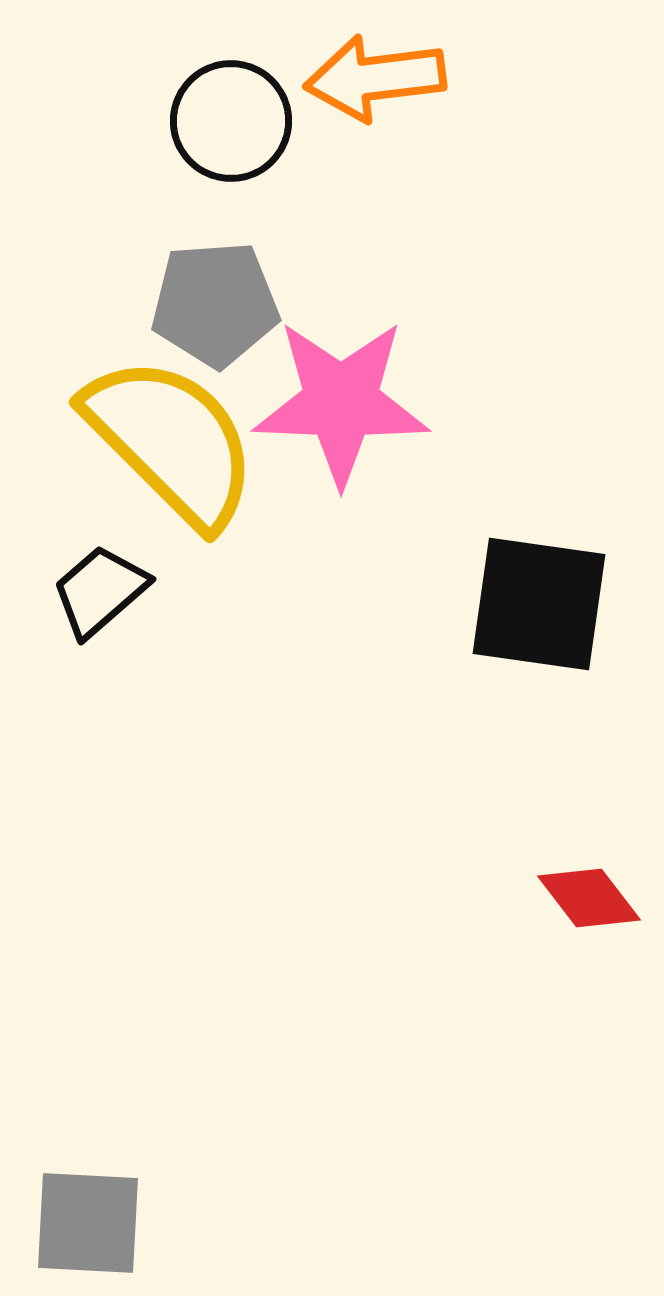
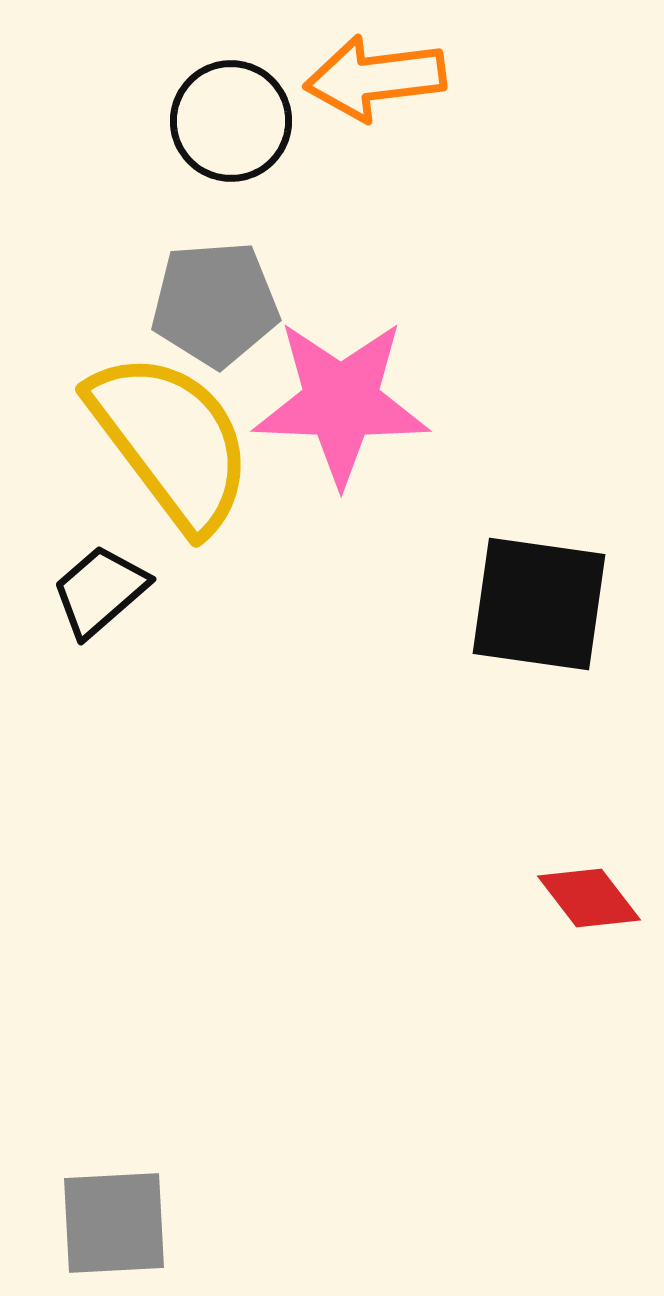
yellow semicircle: rotated 8 degrees clockwise
gray square: moved 26 px right; rotated 6 degrees counterclockwise
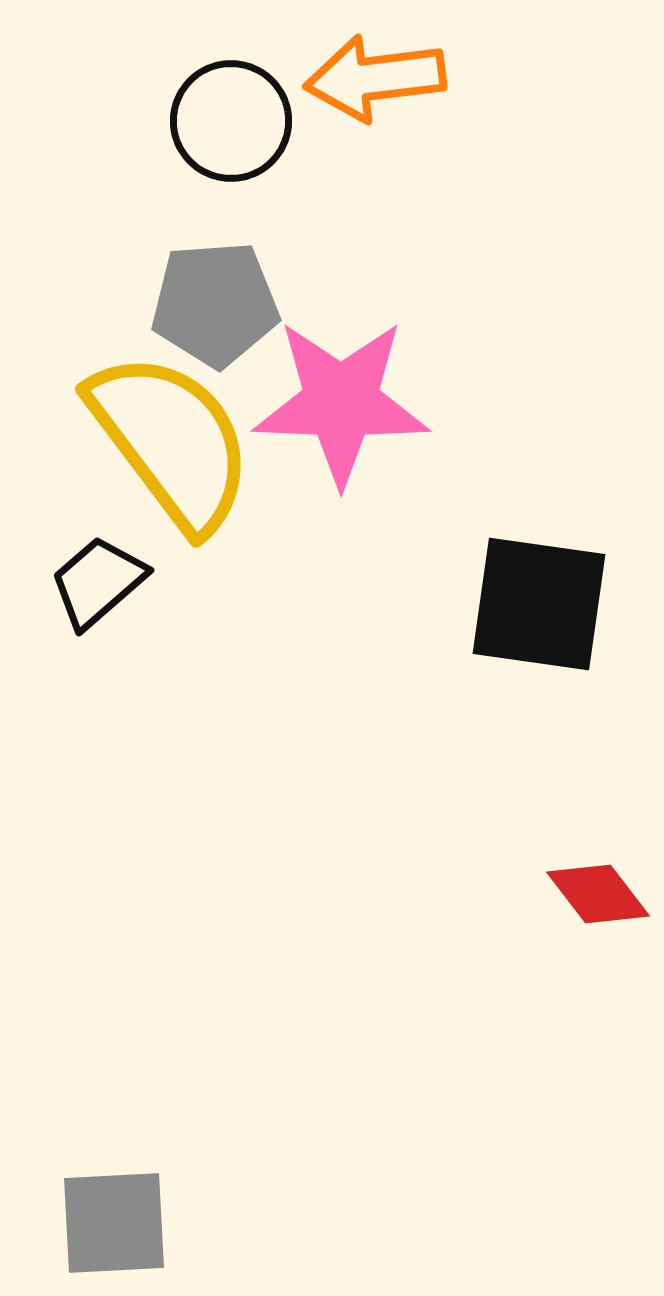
black trapezoid: moved 2 px left, 9 px up
red diamond: moved 9 px right, 4 px up
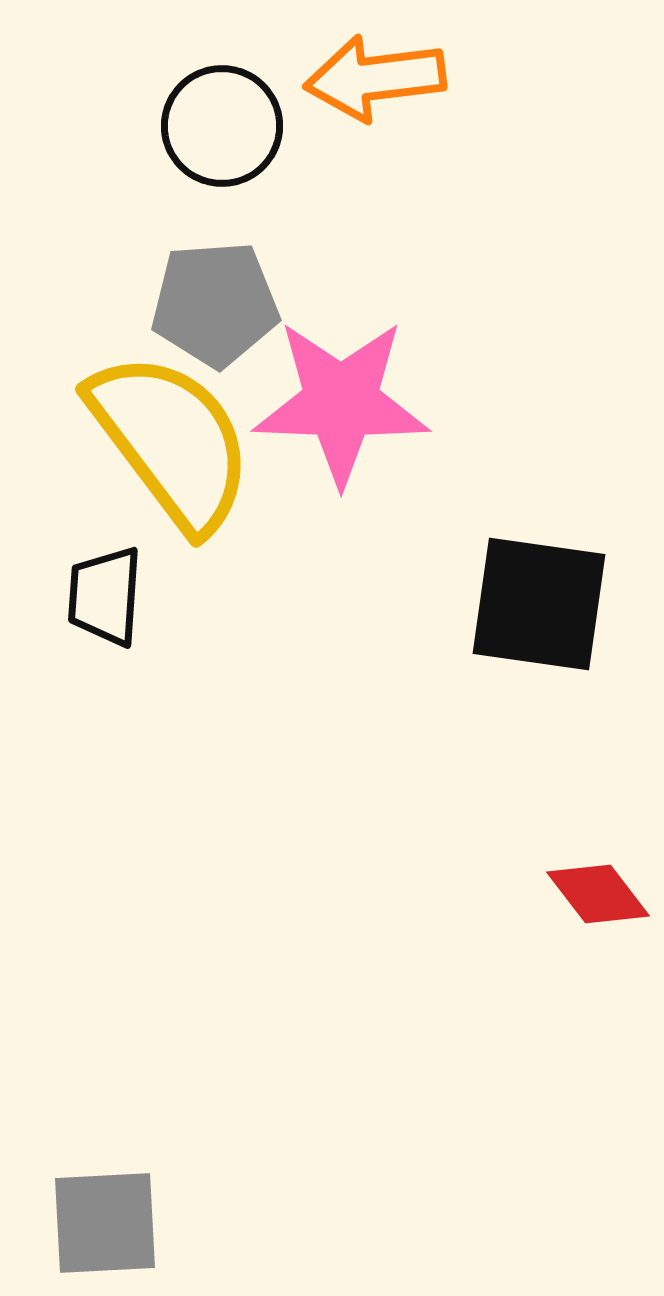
black circle: moved 9 px left, 5 px down
black trapezoid: moved 7 px right, 14 px down; rotated 45 degrees counterclockwise
gray square: moved 9 px left
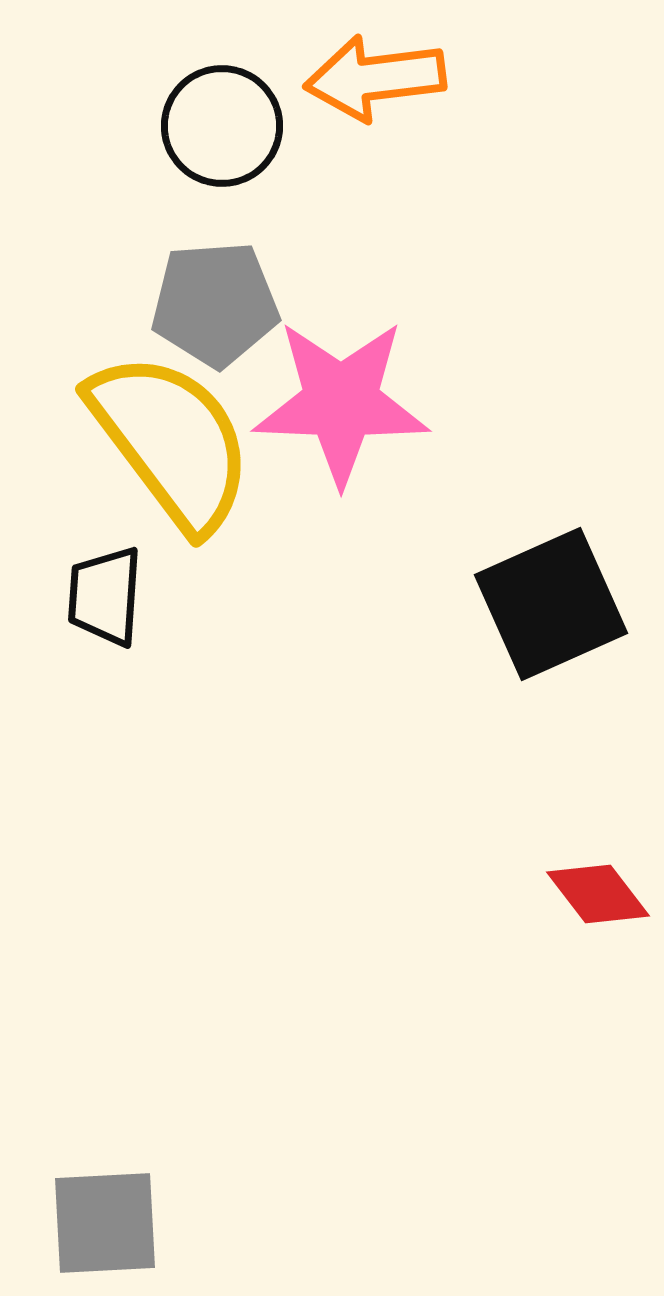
black square: moved 12 px right; rotated 32 degrees counterclockwise
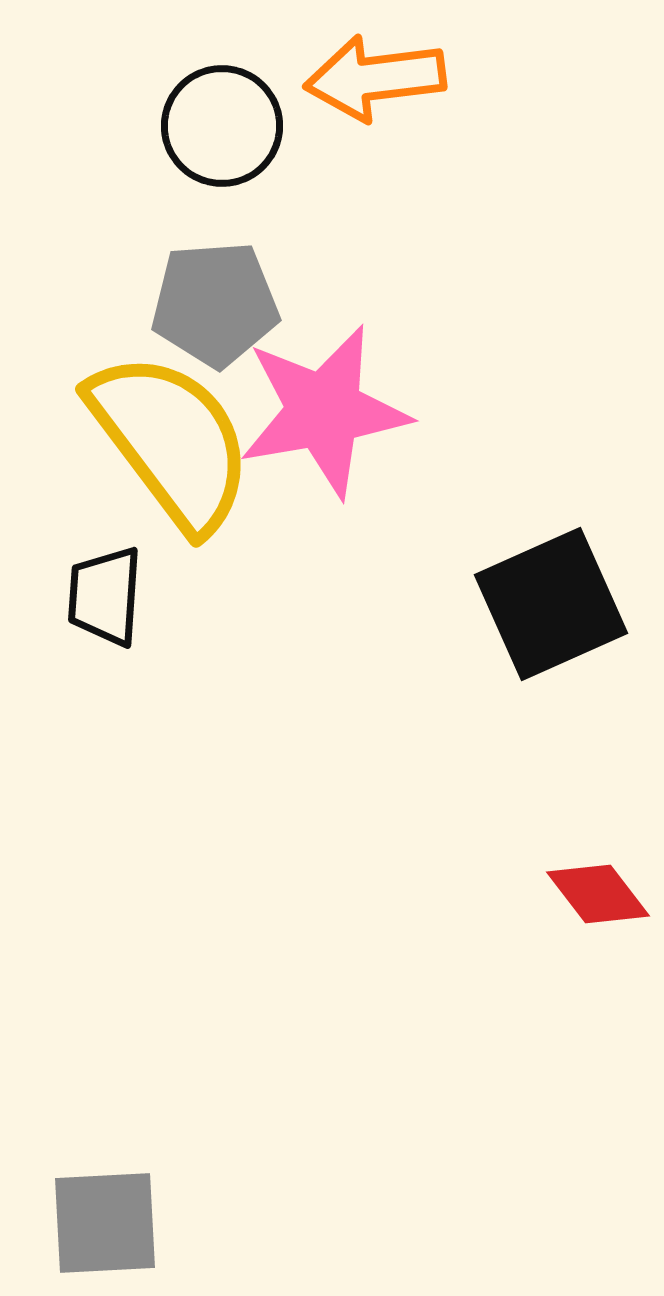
pink star: moved 17 px left, 9 px down; rotated 12 degrees counterclockwise
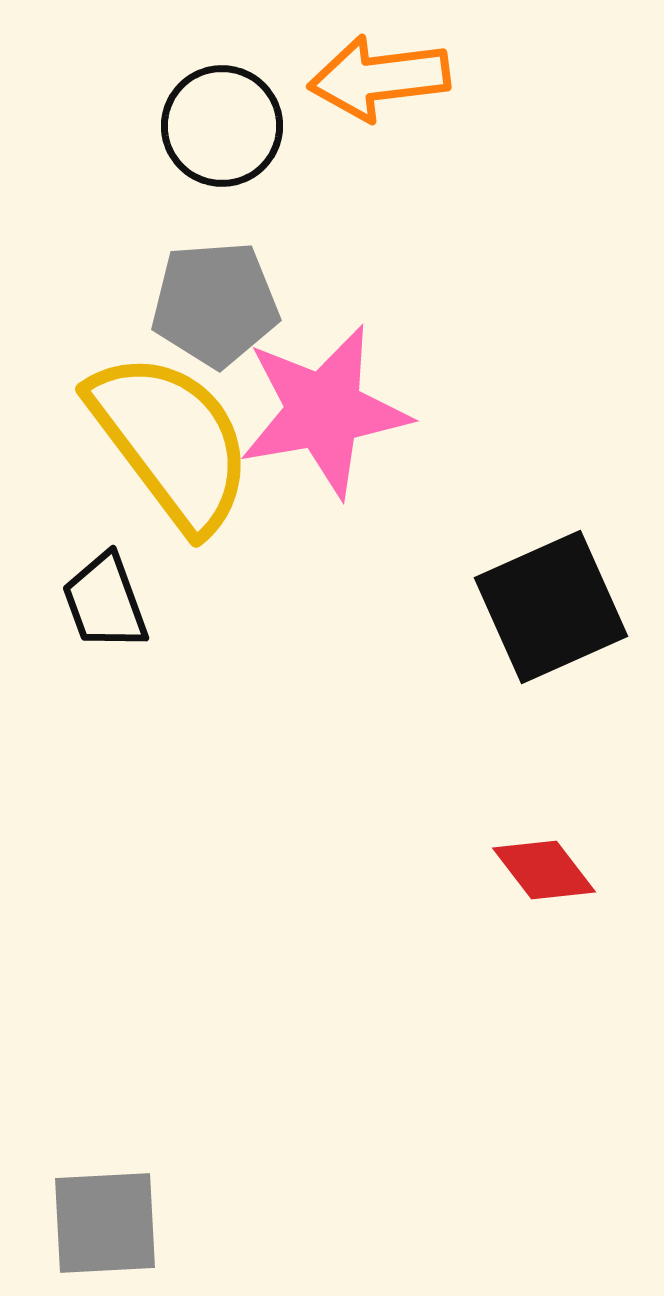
orange arrow: moved 4 px right
black trapezoid: moved 6 px down; rotated 24 degrees counterclockwise
black square: moved 3 px down
red diamond: moved 54 px left, 24 px up
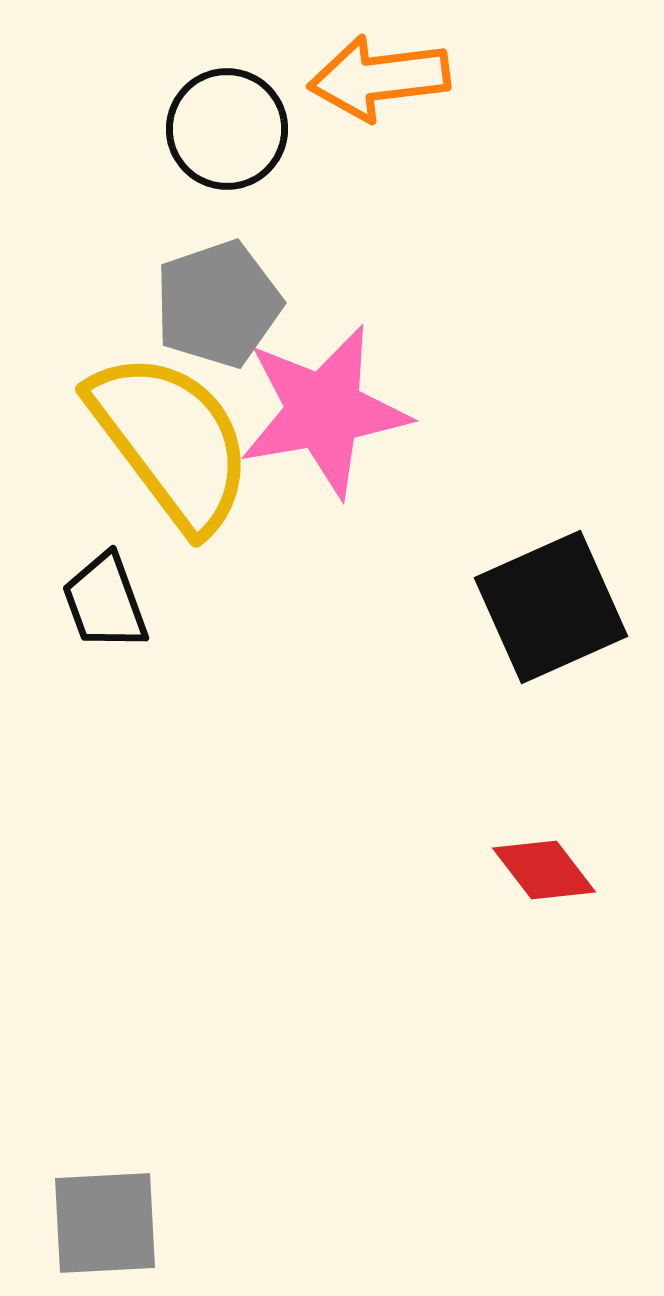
black circle: moved 5 px right, 3 px down
gray pentagon: moved 3 px right; rotated 15 degrees counterclockwise
